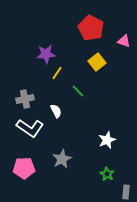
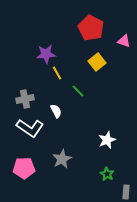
yellow line: rotated 64 degrees counterclockwise
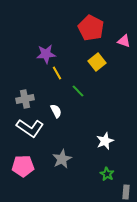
white star: moved 2 px left, 1 px down
pink pentagon: moved 1 px left, 2 px up
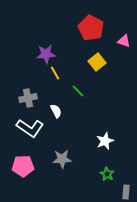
yellow line: moved 2 px left
gray cross: moved 3 px right, 1 px up
gray star: rotated 24 degrees clockwise
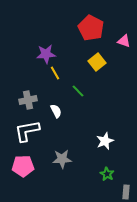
gray cross: moved 2 px down
white L-shape: moved 3 px left, 3 px down; rotated 136 degrees clockwise
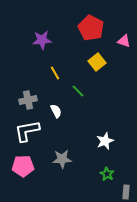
purple star: moved 4 px left, 14 px up
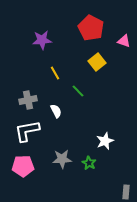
green star: moved 18 px left, 11 px up
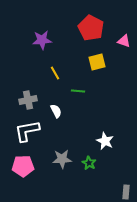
yellow square: rotated 24 degrees clockwise
green line: rotated 40 degrees counterclockwise
white star: rotated 24 degrees counterclockwise
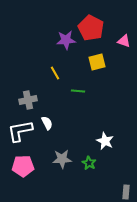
purple star: moved 24 px right
white semicircle: moved 9 px left, 12 px down
white L-shape: moved 7 px left
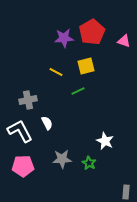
red pentagon: moved 1 px right, 4 px down; rotated 15 degrees clockwise
purple star: moved 2 px left, 2 px up
yellow square: moved 11 px left, 4 px down
yellow line: moved 1 px right, 1 px up; rotated 32 degrees counterclockwise
green line: rotated 32 degrees counterclockwise
white L-shape: rotated 72 degrees clockwise
